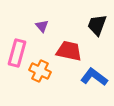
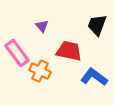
pink rectangle: rotated 52 degrees counterclockwise
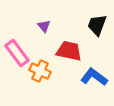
purple triangle: moved 2 px right
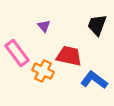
red trapezoid: moved 5 px down
orange cross: moved 3 px right
blue L-shape: moved 3 px down
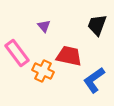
blue L-shape: rotated 72 degrees counterclockwise
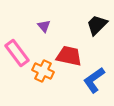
black trapezoid: rotated 25 degrees clockwise
